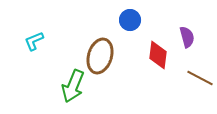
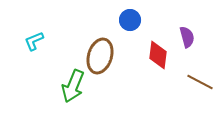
brown line: moved 4 px down
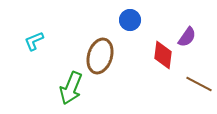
purple semicircle: rotated 50 degrees clockwise
red diamond: moved 5 px right
brown line: moved 1 px left, 2 px down
green arrow: moved 2 px left, 2 px down
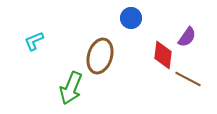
blue circle: moved 1 px right, 2 px up
brown line: moved 11 px left, 5 px up
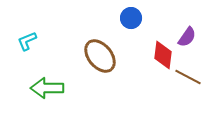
cyan L-shape: moved 7 px left
brown ellipse: rotated 56 degrees counterclockwise
brown line: moved 2 px up
green arrow: moved 24 px left; rotated 68 degrees clockwise
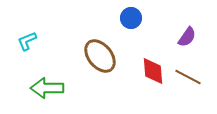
red diamond: moved 10 px left, 16 px down; rotated 12 degrees counterclockwise
